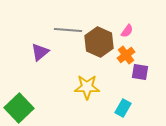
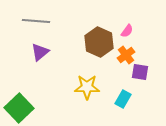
gray line: moved 32 px left, 9 px up
cyan rectangle: moved 9 px up
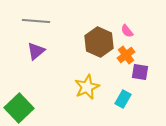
pink semicircle: rotated 104 degrees clockwise
purple triangle: moved 4 px left, 1 px up
yellow star: rotated 25 degrees counterclockwise
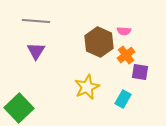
pink semicircle: moved 3 px left; rotated 48 degrees counterclockwise
purple triangle: rotated 18 degrees counterclockwise
